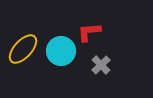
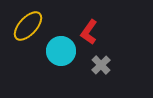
red L-shape: rotated 50 degrees counterclockwise
yellow ellipse: moved 5 px right, 23 px up
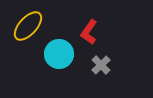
cyan circle: moved 2 px left, 3 px down
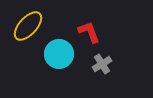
red L-shape: rotated 125 degrees clockwise
gray cross: moved 1 px right, 1 px up; rotated 12 degrees clockwise
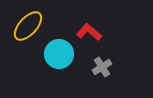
red L-shape: rotated 30 degrees counterclockwise
gray cross: moved 3 px down
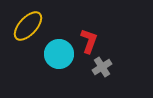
red L-shape: moved 9 px down; rotated 70 degrees clockwise
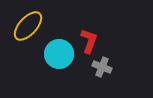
gray cross: rotated 36 degrees counterclockwise
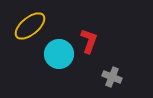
yellow ellipse: moved 2 px right; rotated 8 degrees clockwise
gray cross: moved 10 px right, 10 px down
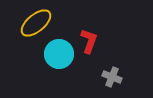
yellow ellipse: moved 6 px right, 3 px up
